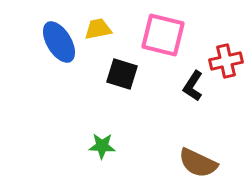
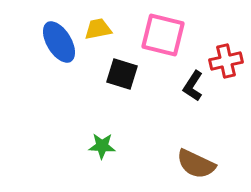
brown semicircle: moved 2 px left, 1 px down
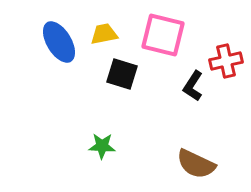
yellow trapezoid: moved 6 px right, 5 px down
